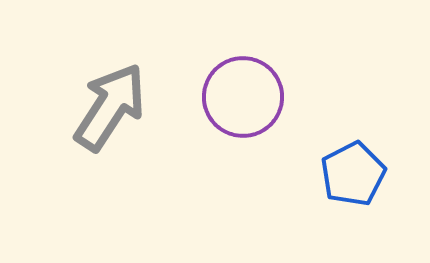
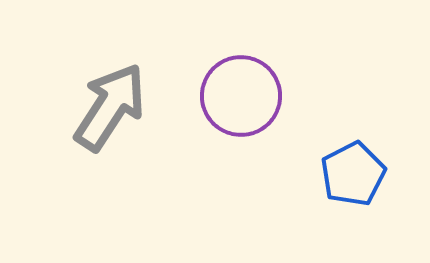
purple circle: moved 2 px left, 1 px up
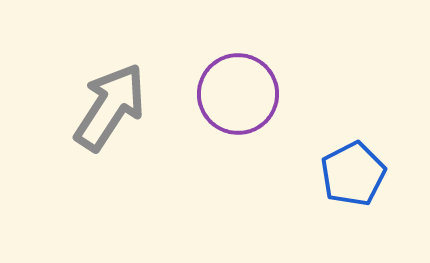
purple circle: moved 3 px left, 2 px up
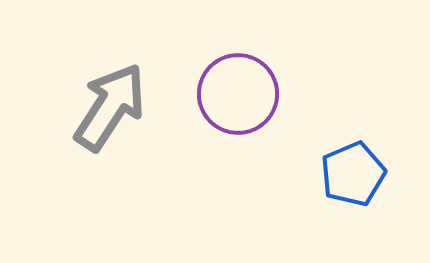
blue pentagon: rotated 4 degrees clockwise
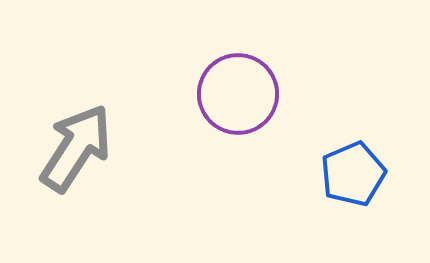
gray arrow: moved 34 px left, 41 px down
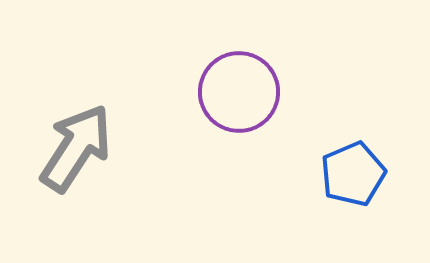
purple circle: moved 1 px right, 2 px up
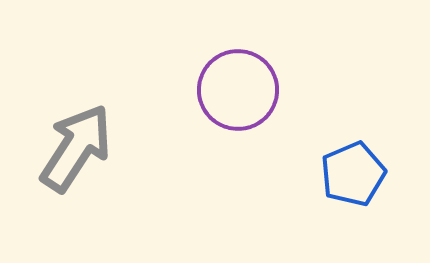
purple circle: moved 1 px left, 2 px up
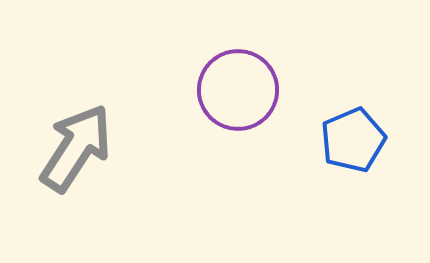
blue pentagon: moved 34 px up
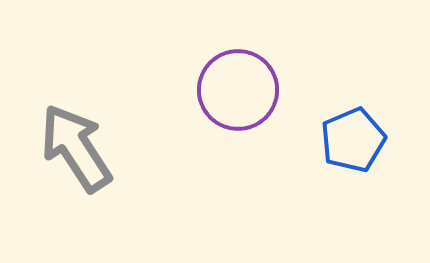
gray arrow: rotated 66 degrees counterclockwise
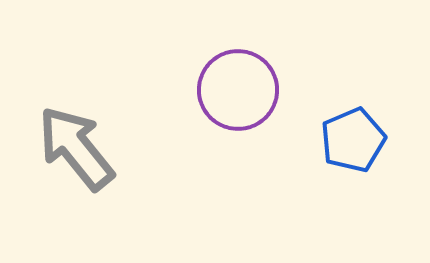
gray arrow: rotated 6 degrees counterclockwise
